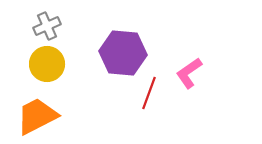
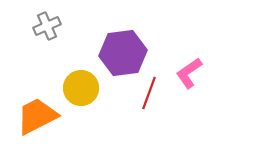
purple hexagon: rotated 12 degrees counterclockwise
yellow circle: moved 34 px right, 24 px down
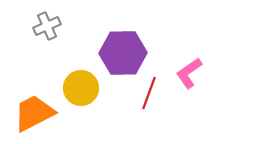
purple hexagon: rotated 6 degrees clockwise
orange trapezoid: moved 3 px left, 3 px up
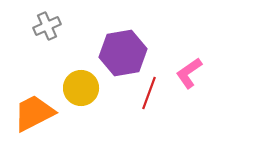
purple hexagon: rotated 9 degrees counterclockwise
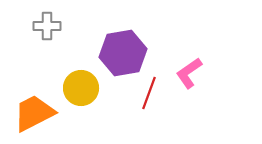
gray cross: rotated 24 degrees clockwise
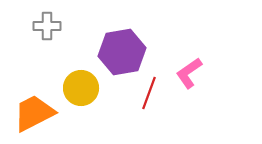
purple hexagon: moved 1 px left, 1 px up
